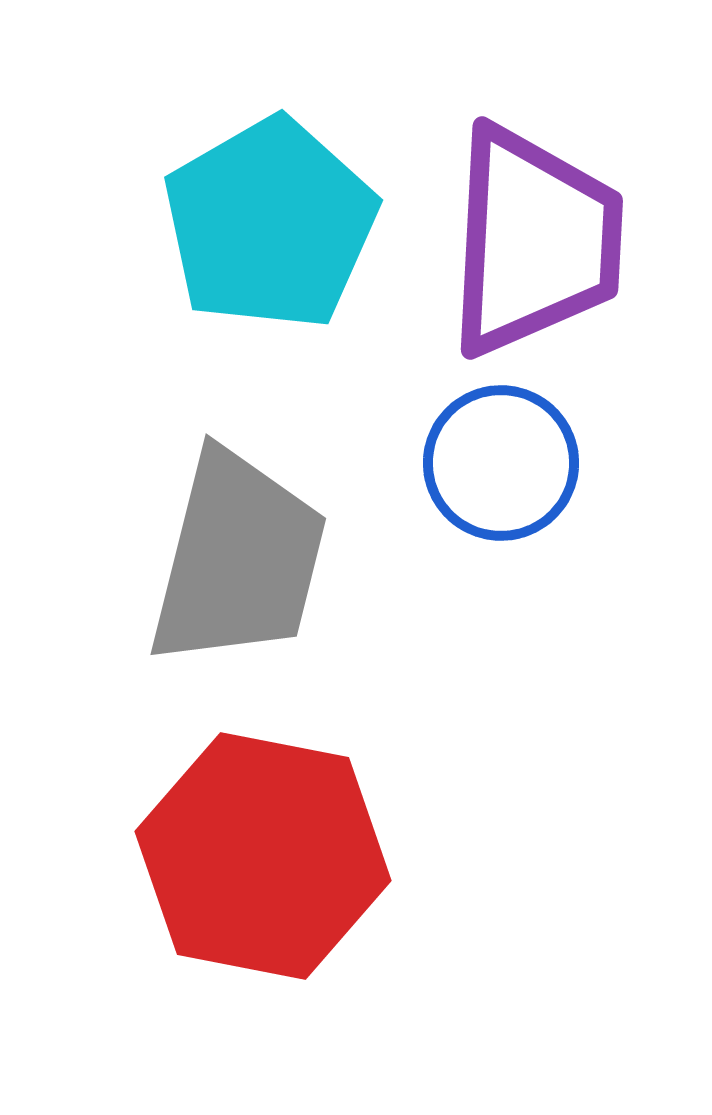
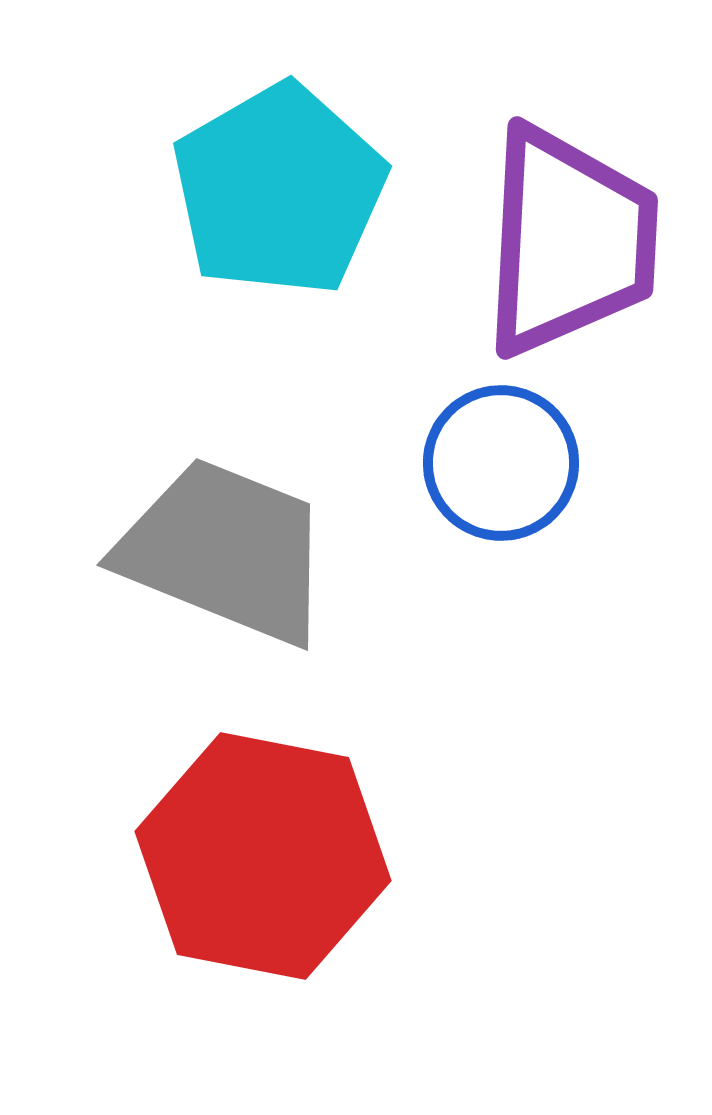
cyan pentagon: moved 9 px right, 34 px up
purple trapezoid: moved 35 px right
gray trapezoid: moved 13 px left, 8 px up; rotated 82 degrees counterclockwise
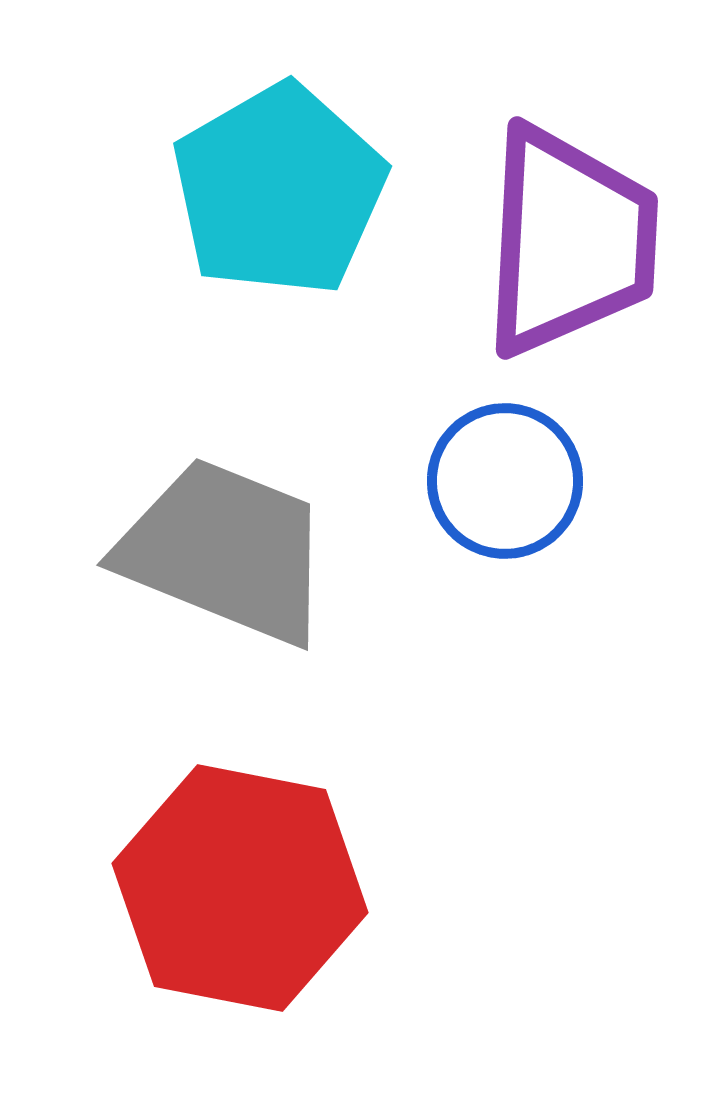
blue circle: moved 4 px right, 18 px down
red hexagon: moved 23 px left, 32 px down
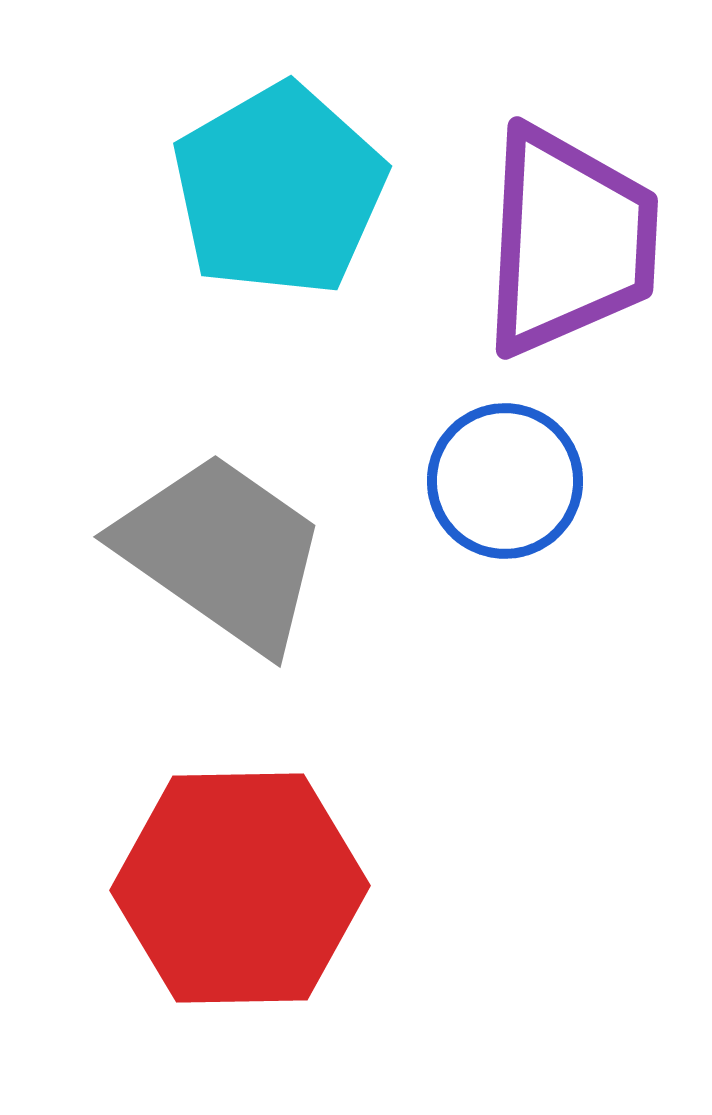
gray trapezoid: moved 3 px left, 1 px down; rotated 13 degrees clockwise
red hexagon: rotated 12 degrees counterclockwise
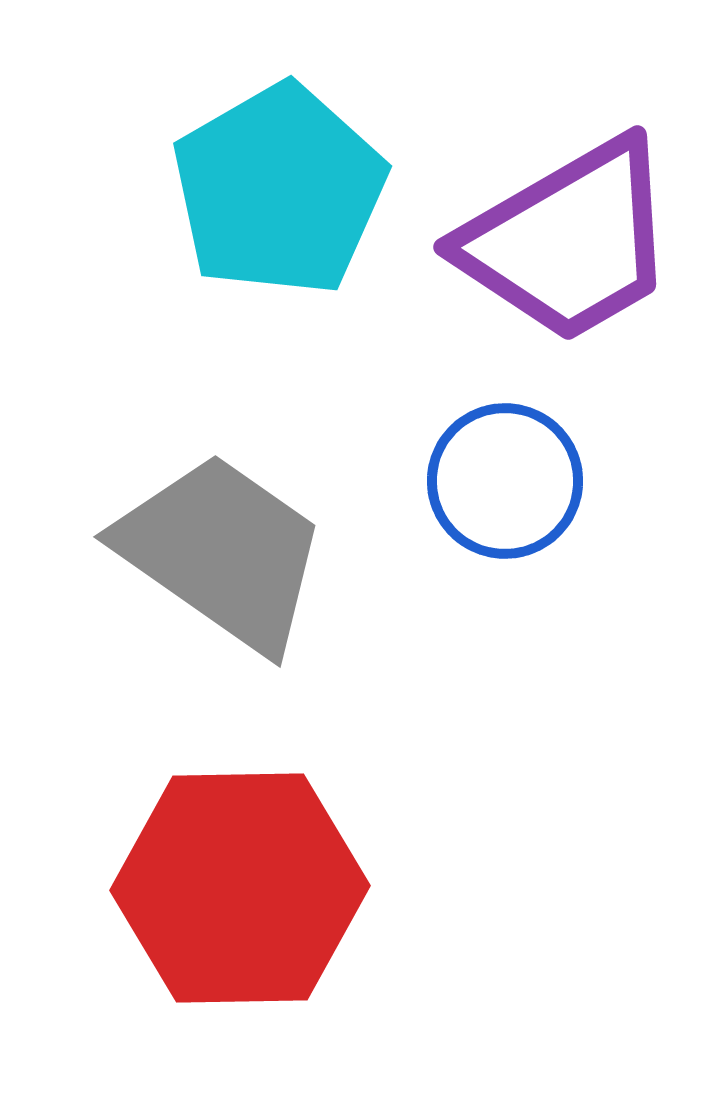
purple trapezoid: rotated 57 degrees clockwise
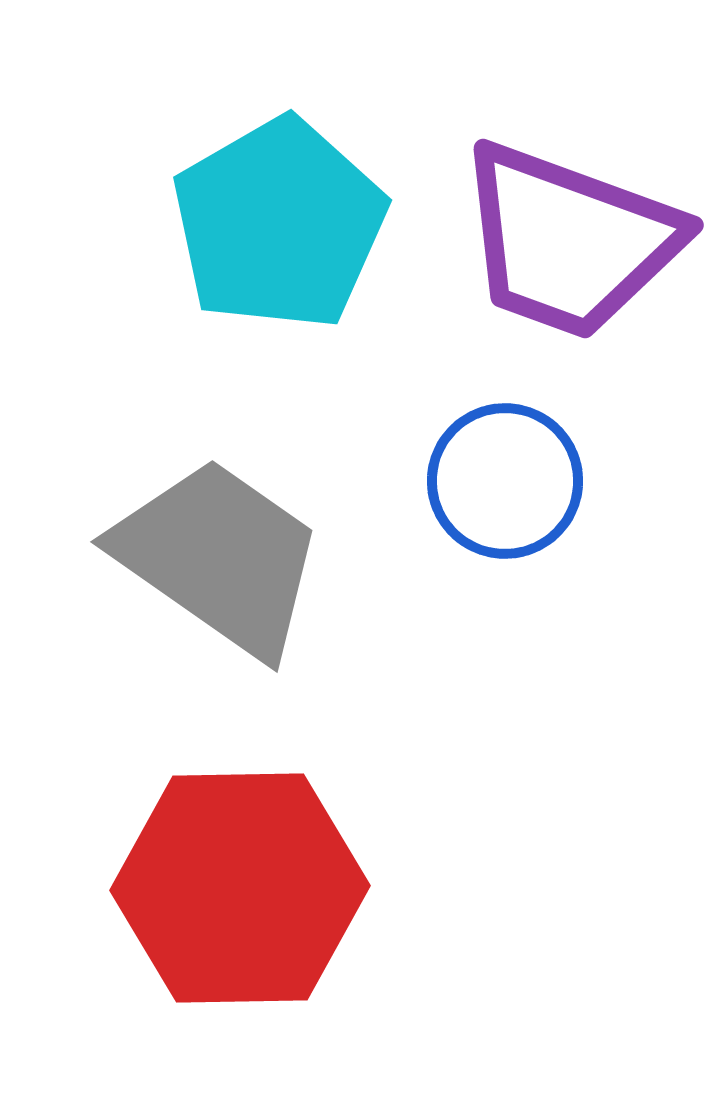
cyan pentagon: moved 34 px down
purple trapezoid: rotated 50 degrees clockwise
gray trapezoid: moved 3 px left, 5 px down
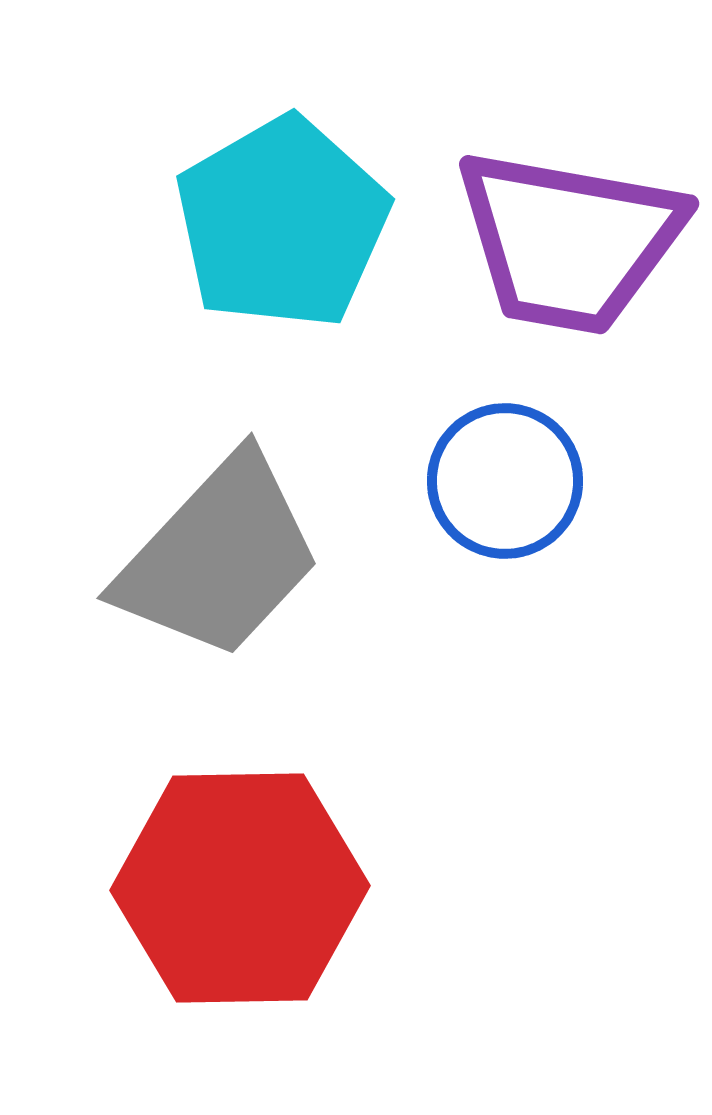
cyan pentagon: moved 3 px right, 1 px up
purple trapezoid: rotated 10 degrees counterclockwise
gray trapezoid: rotated 98 degrees clockwise
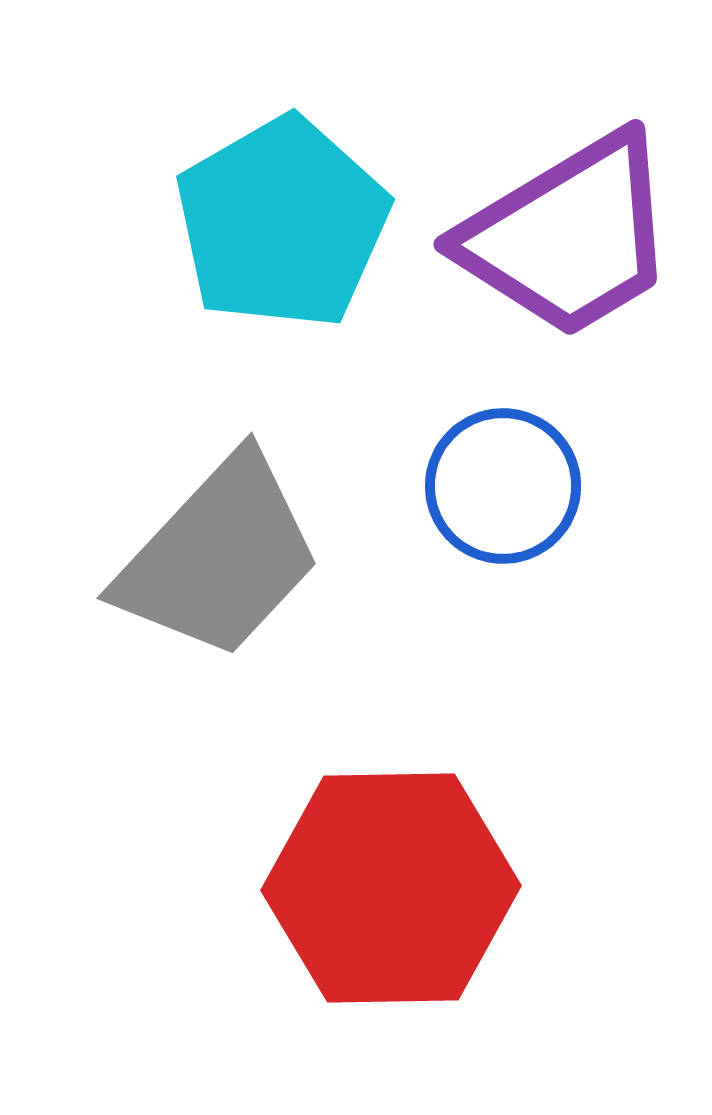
purple trapezoid: moved 5 px up; rotated 41 degrees counterclockwise
blue circle: moved 2 px left, 5 px down
red hexagon: moved 151 px right
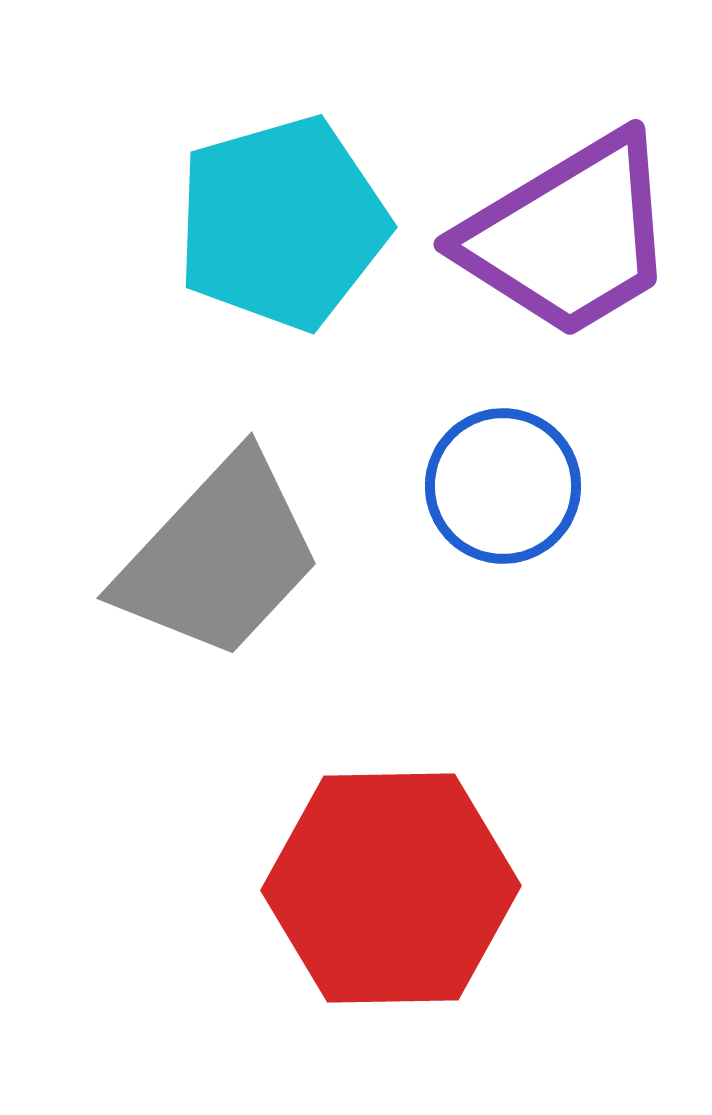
cyan pentagon: rotated 14 degrees clockwise
